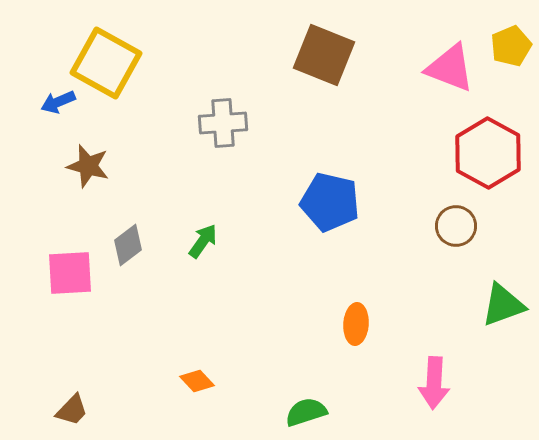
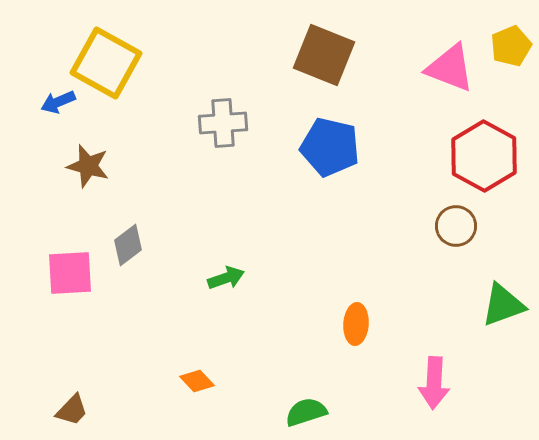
red hexagon: moved 4 px left, 3 px down
blue pentagon: moved 55 px up
green arrow: moved 23 px right, 37 px down; rotated 36 degrees clockwise
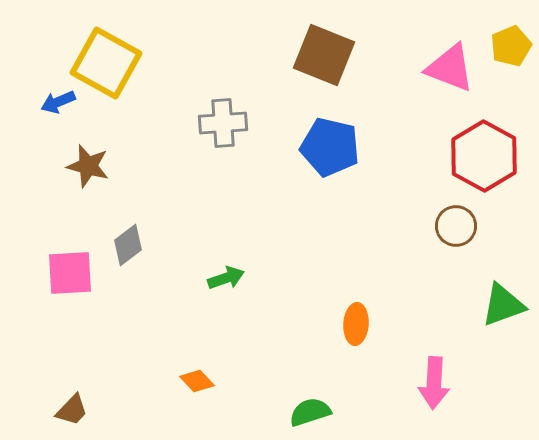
green semicircle: moved 4 px right
